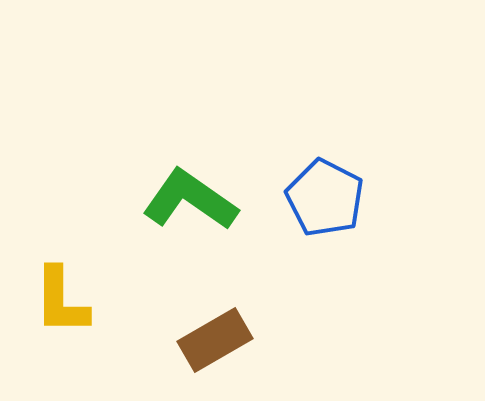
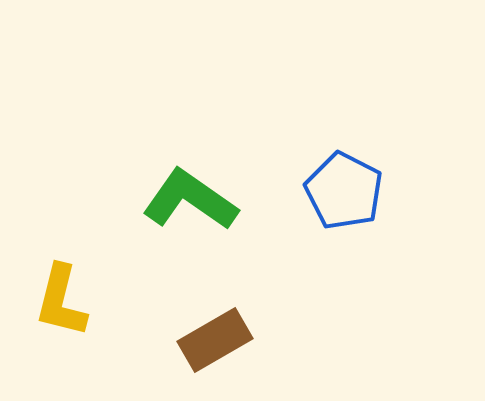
blue pentagon: moved 19 px right, 7 px up
yellow L-shape: rotated 14 degrees clockwise
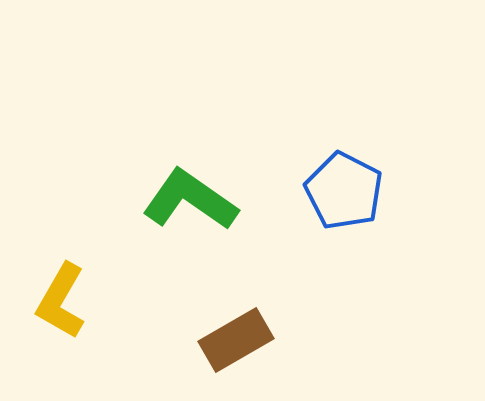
yellow L-shape: rotated 16 degrees clockwise
brown rectangle: moved 21 px right
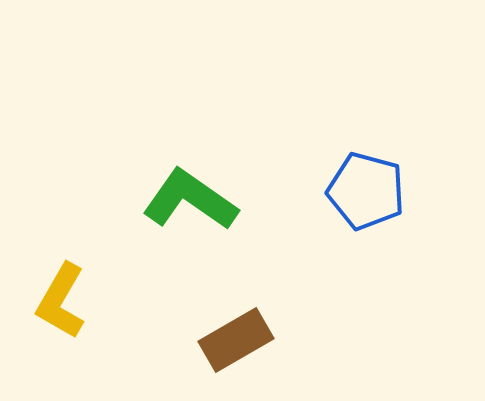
blue pentagon: moved 22 px right; rotated 12 degrees counterclockwise
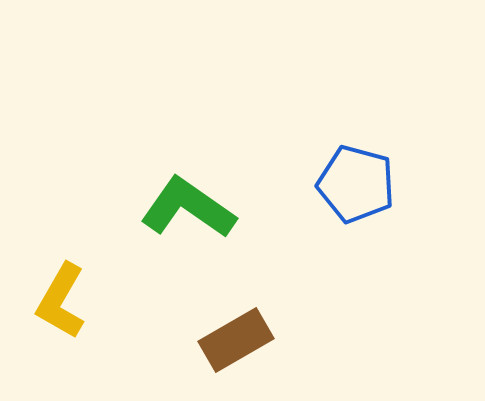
blue pentagon: moved 10 px left, 7 px up
green L-shape: moved 2 px left, 8 px down
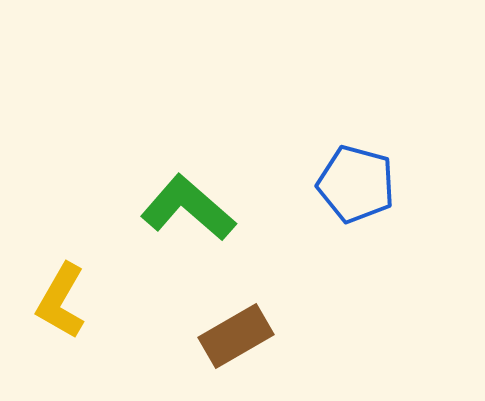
green L-shape: rotated 6 degrees clockwise
brown rectangle: moved 4 px up
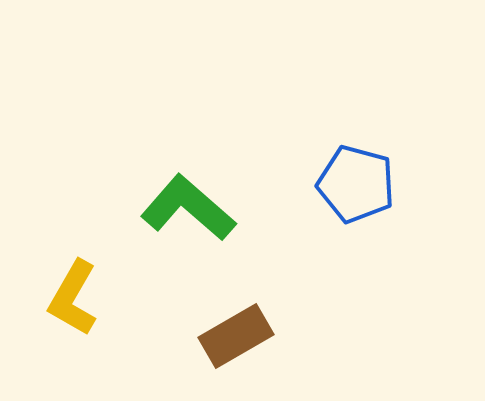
yellow L-shape: moved 12 px right, 3 px up
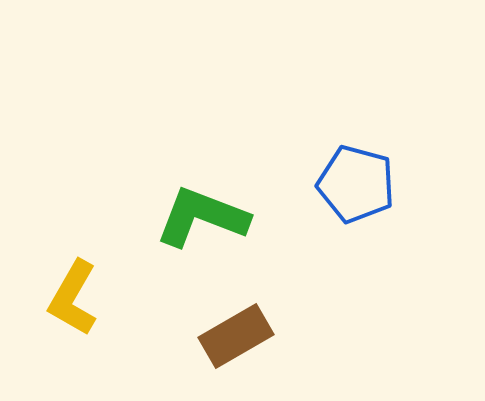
green L-shape: moved 14 px right, 9 px down; rotated 20 degrees counterclockwise
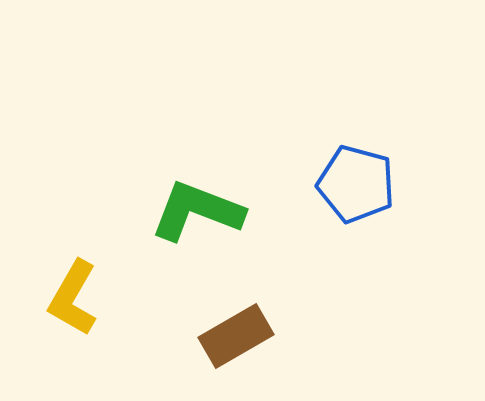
green L-shape: moved 5 px left, 6 px up
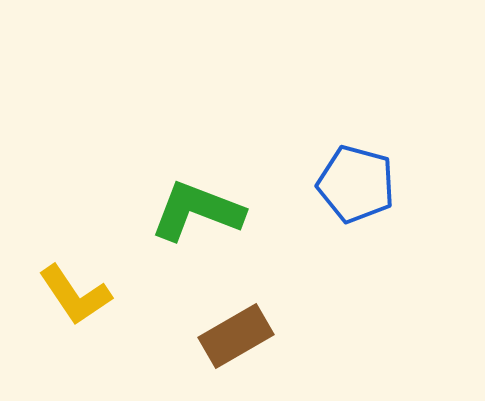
yellow L-shape: moved 2 px right, 3 px up; rotated 64 degrees counterclockwise
